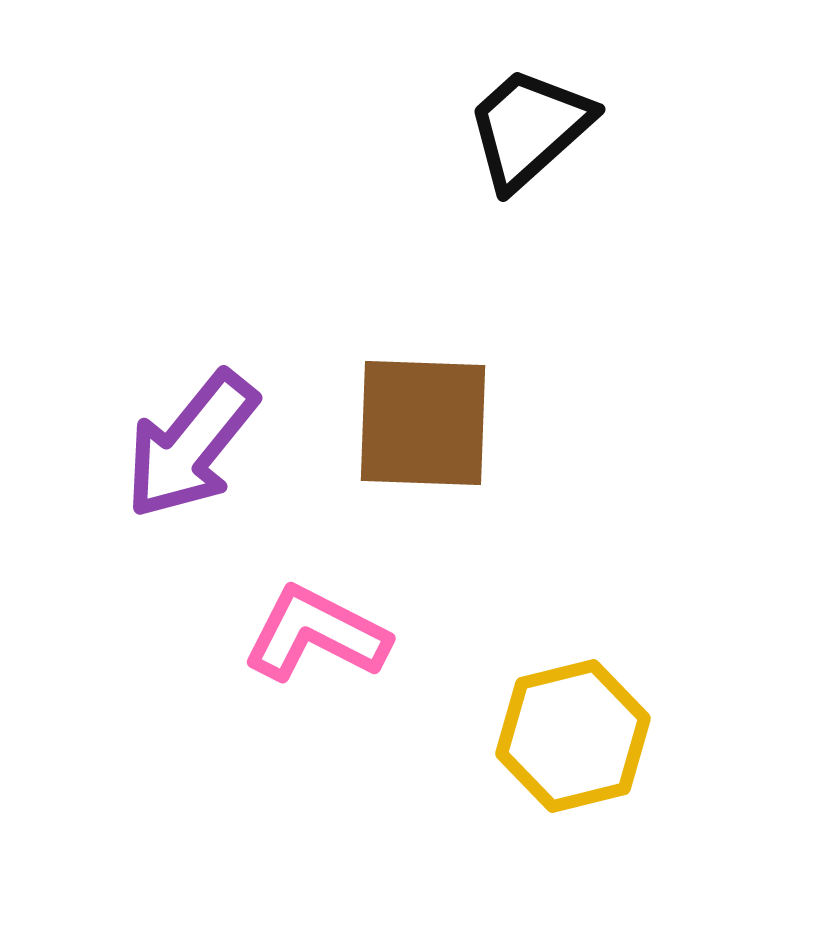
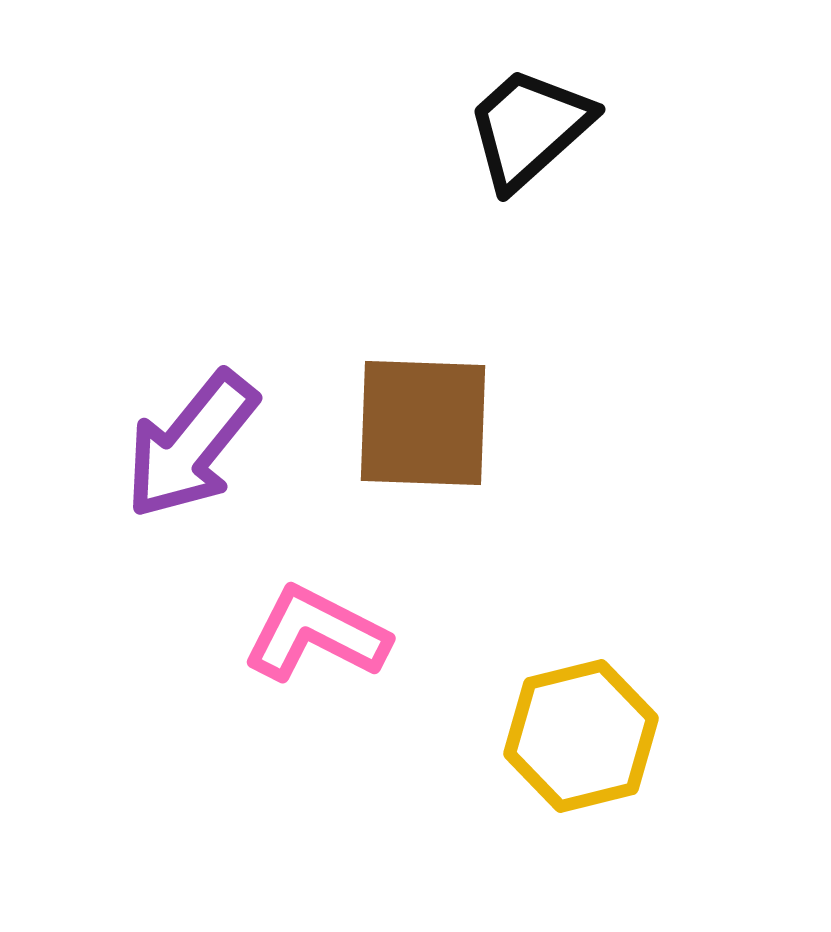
yellow hexagon: moved 8 px right
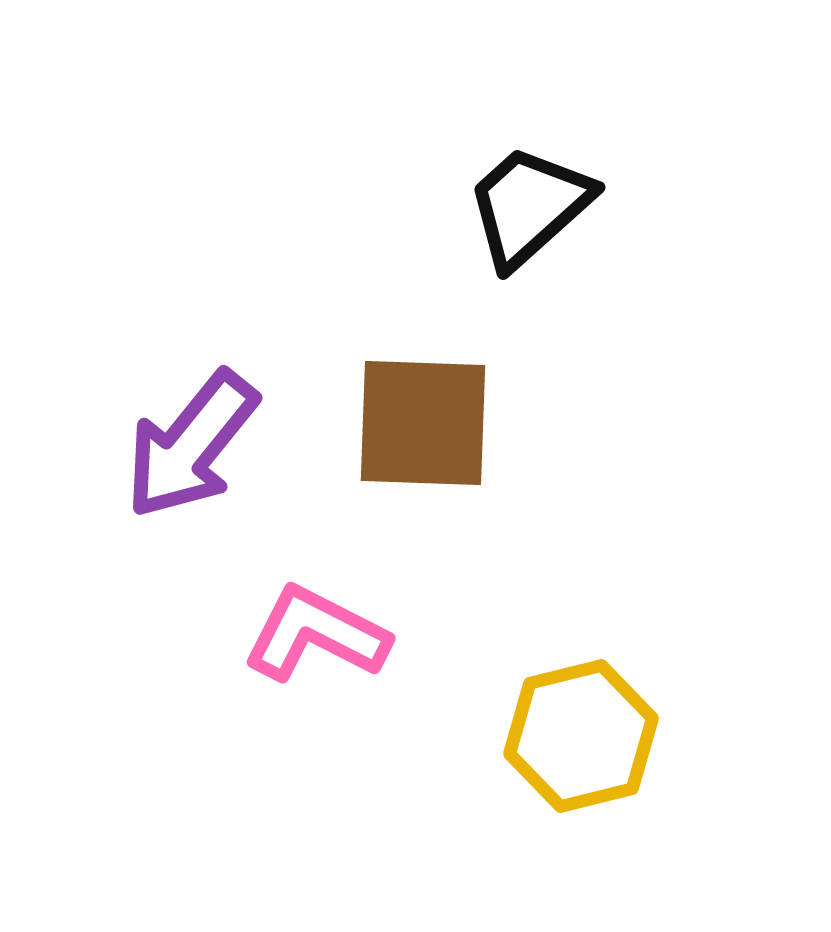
black trapezoid: moved 78 px down
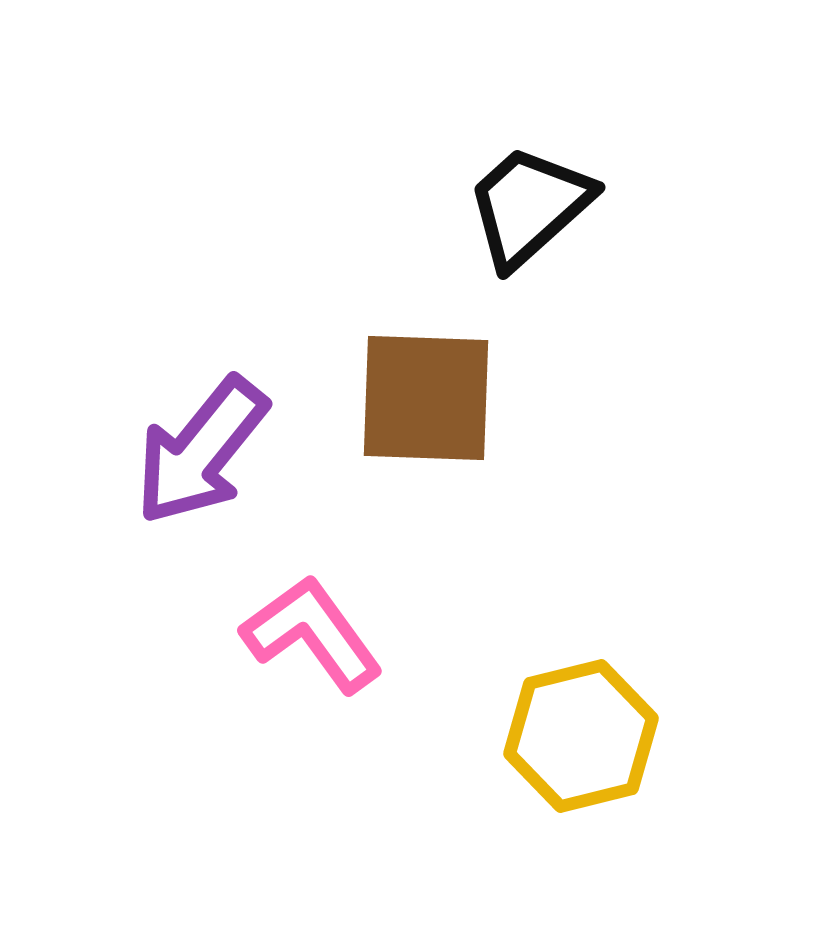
brown square: moved 3 px right, 25 px up
purple arrow: moved 10 px right, 6 px down
pink L-shape: moved 4 px left; rotated 27 degrees clockwise
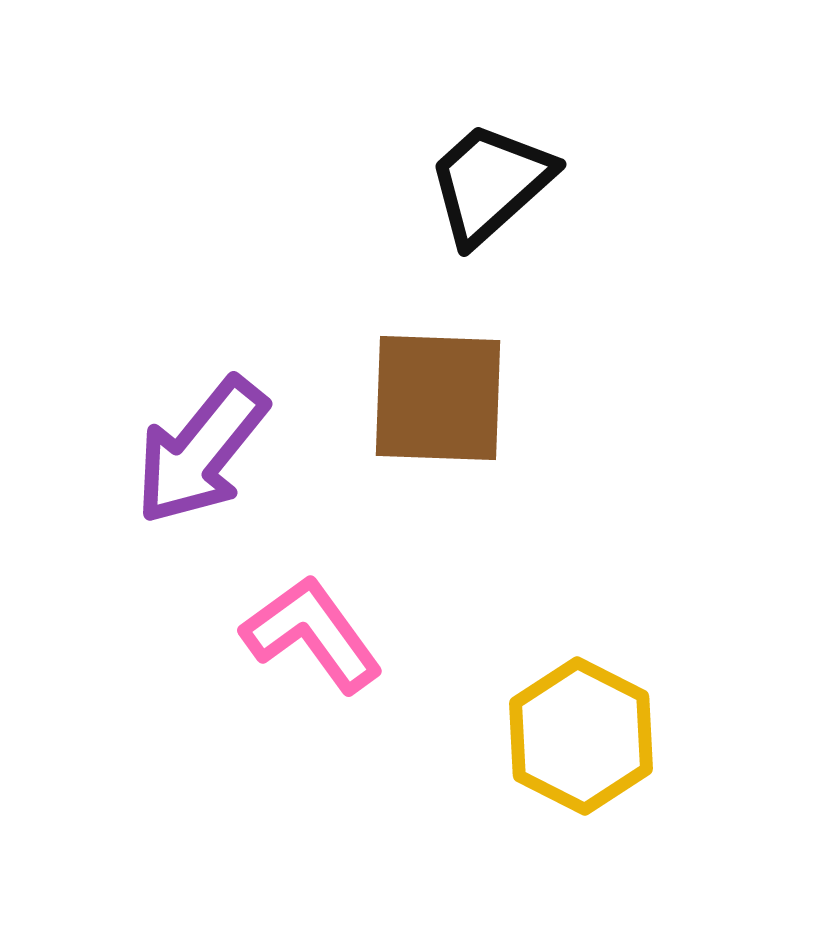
black trapezoid: moved 39 px left, 23 px up
brown square: moved 12 px right
yellow hexagon: rotated 19 degrees counterclockwise
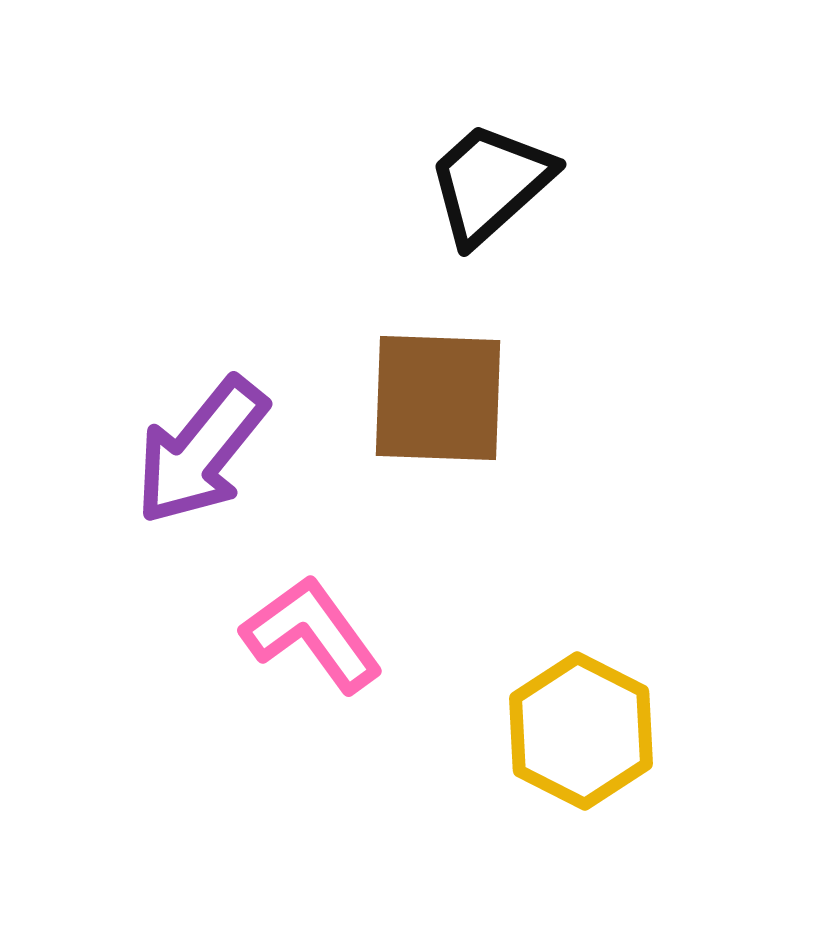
yellow hexagon: moved 5 px up
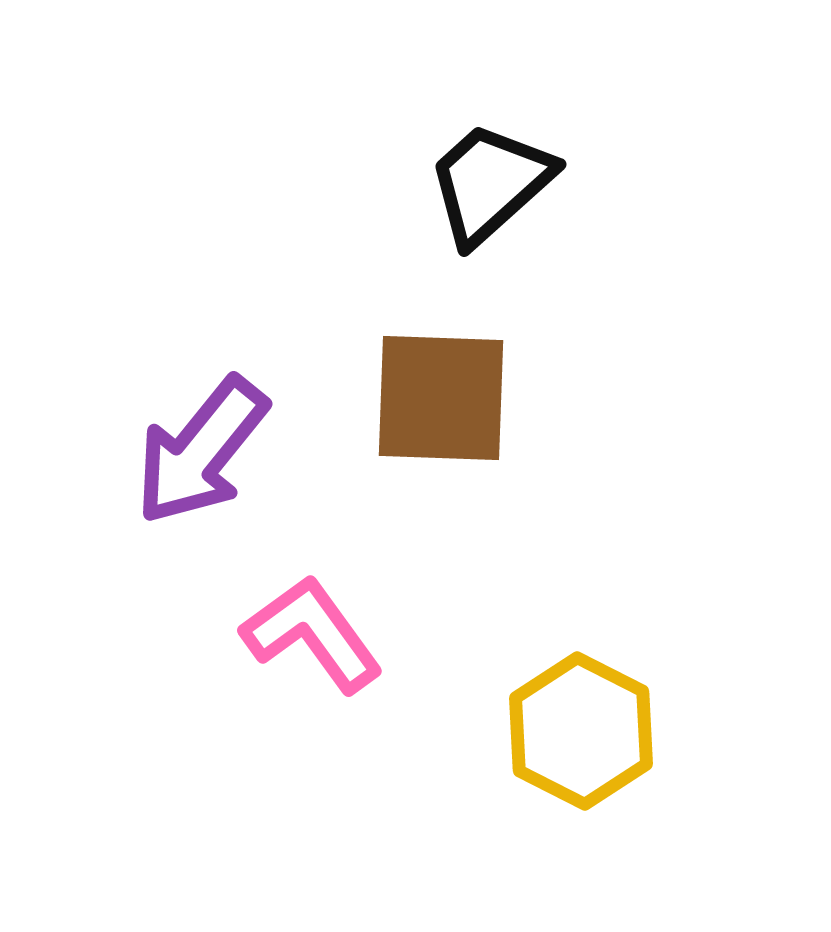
brown square: moved 3 px right
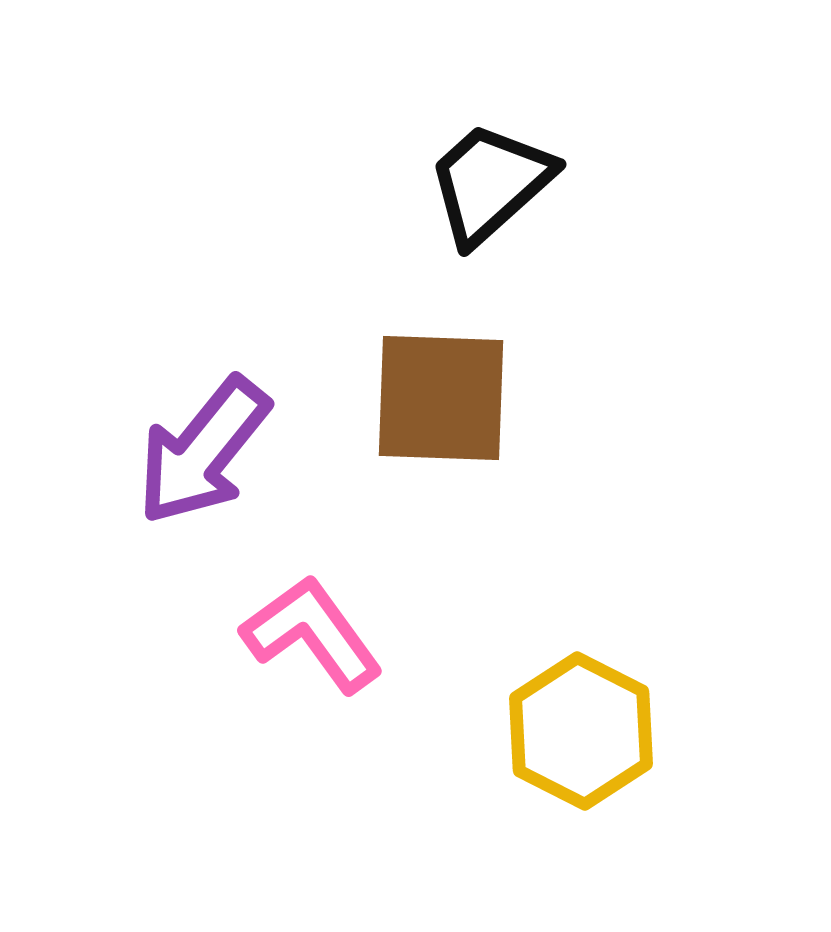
purple arrow: moved 2 px right
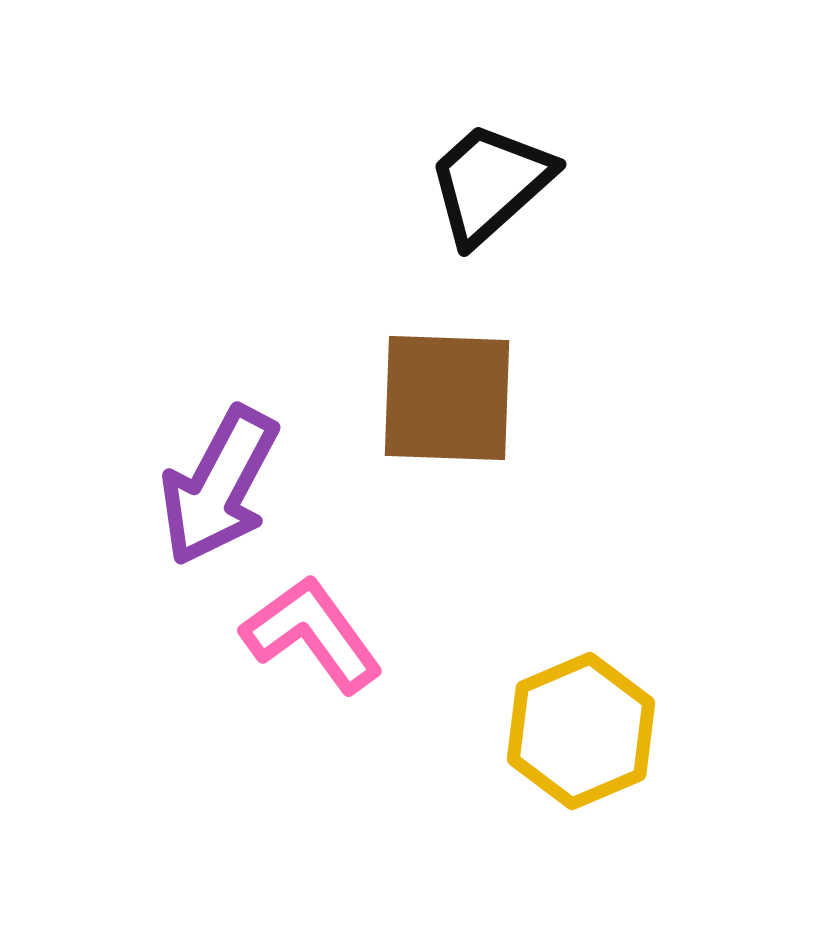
brown square: moved 6 px right
purple arrow: moved 16 px right, 35 px down; rotated 11 degrees counterclockwise
yellow hexagon: rotated 10 degrees clockwise
